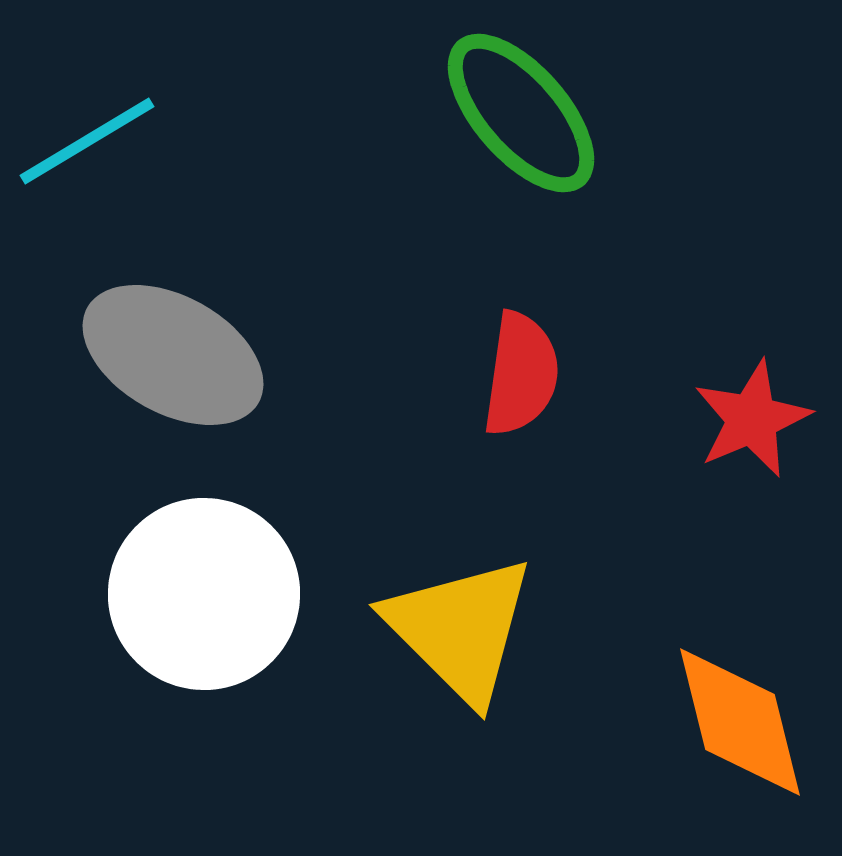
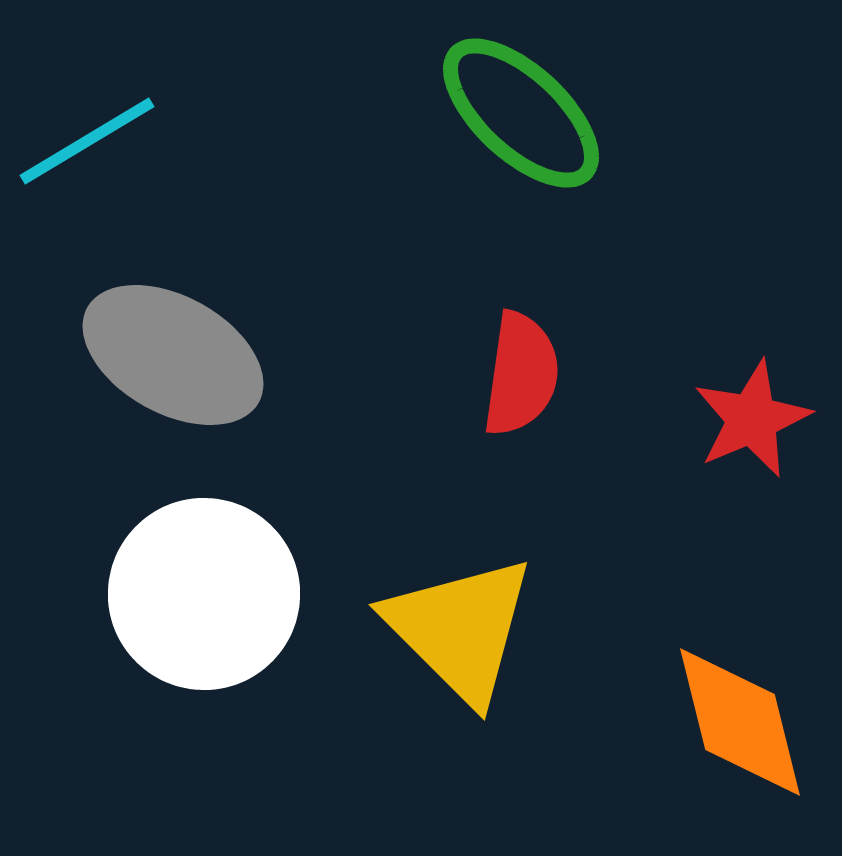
green ellipse: rotated 6 degrees counterclockwise
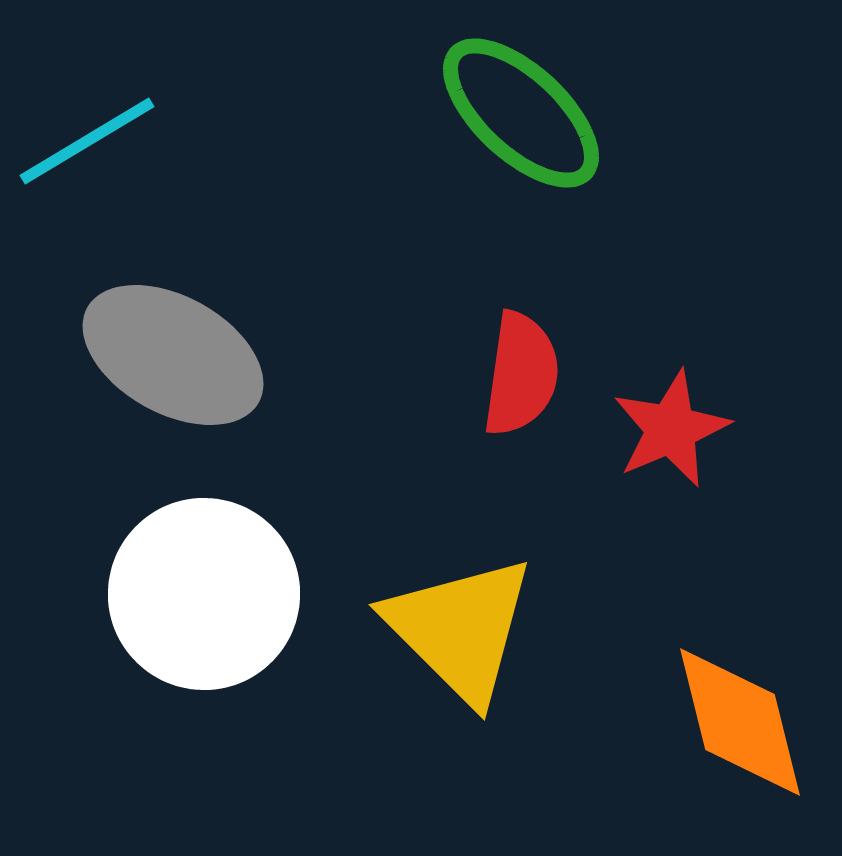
red star: moved 81 px left, 10 px down
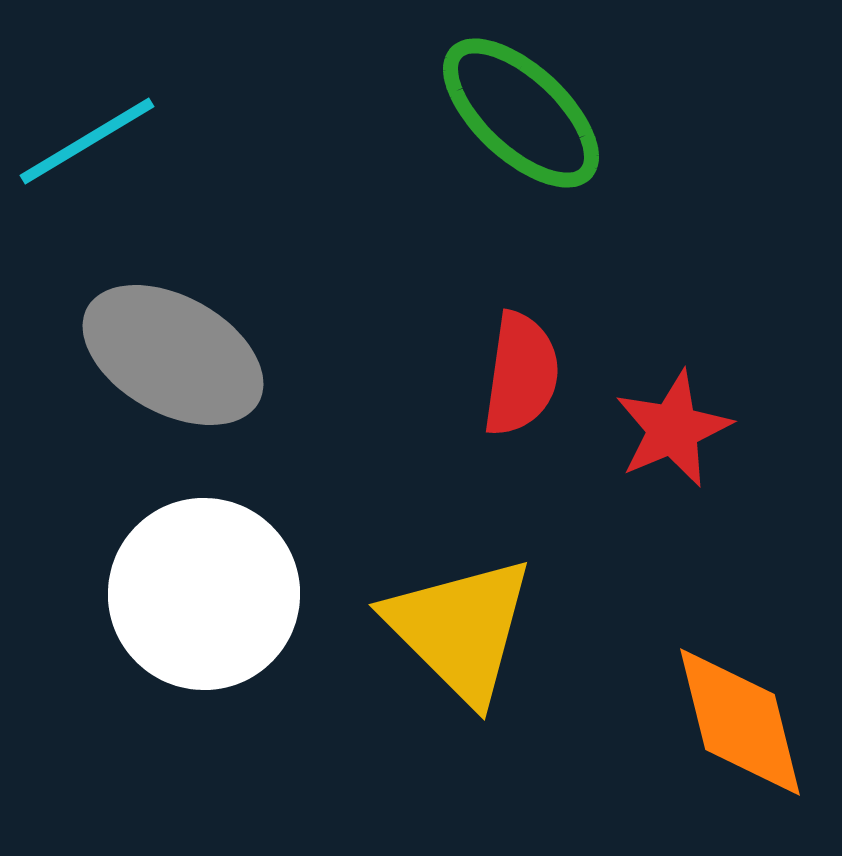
red star: moved 2 px right
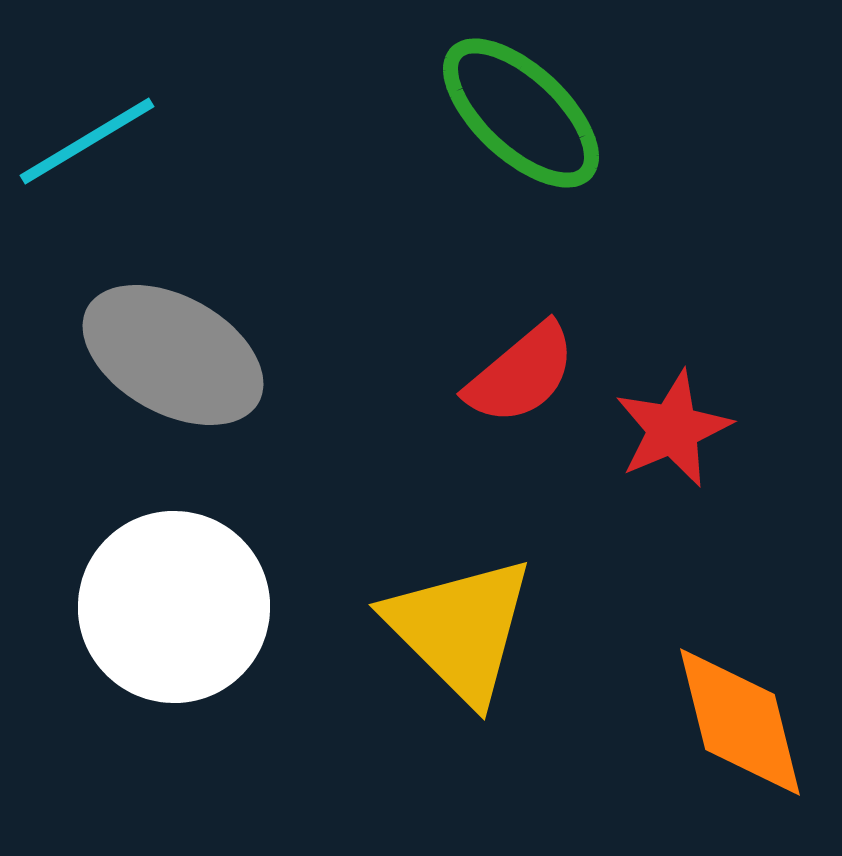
red semicircle: rotated 42 degrees clockwise
white circle: moved 30 px left, 13 px down
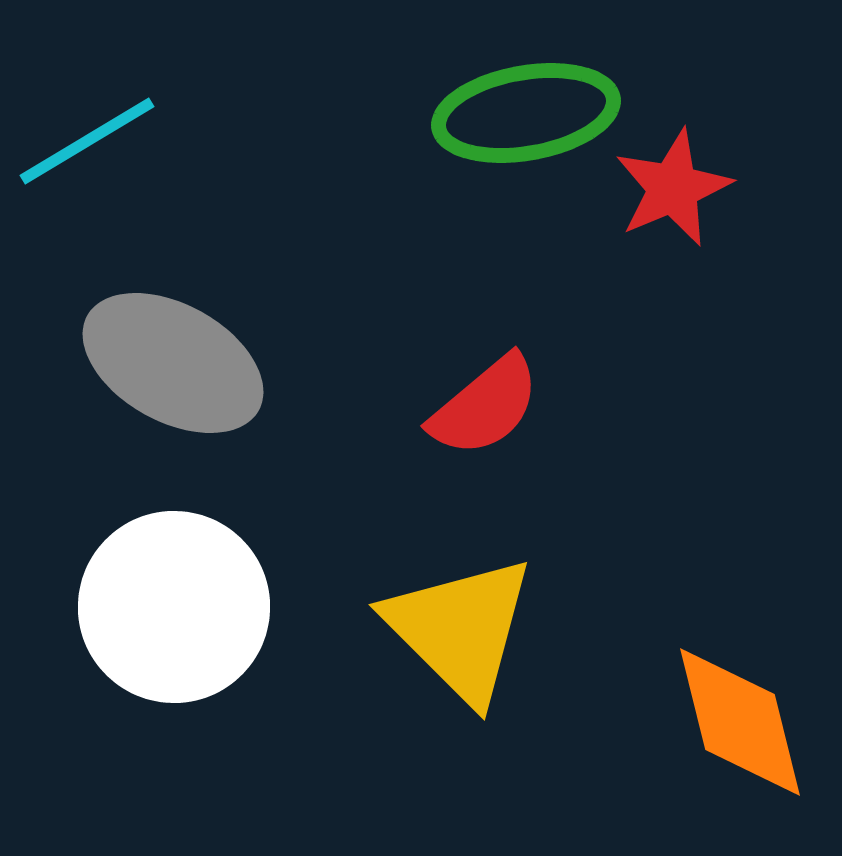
green ellipse: moved 5 px right; rotated 53 degrees counterclockwise
gray ellipse: moved 8 px down
red semicircle: moved 36 px left, 32 px down
red star: moved 241 px up
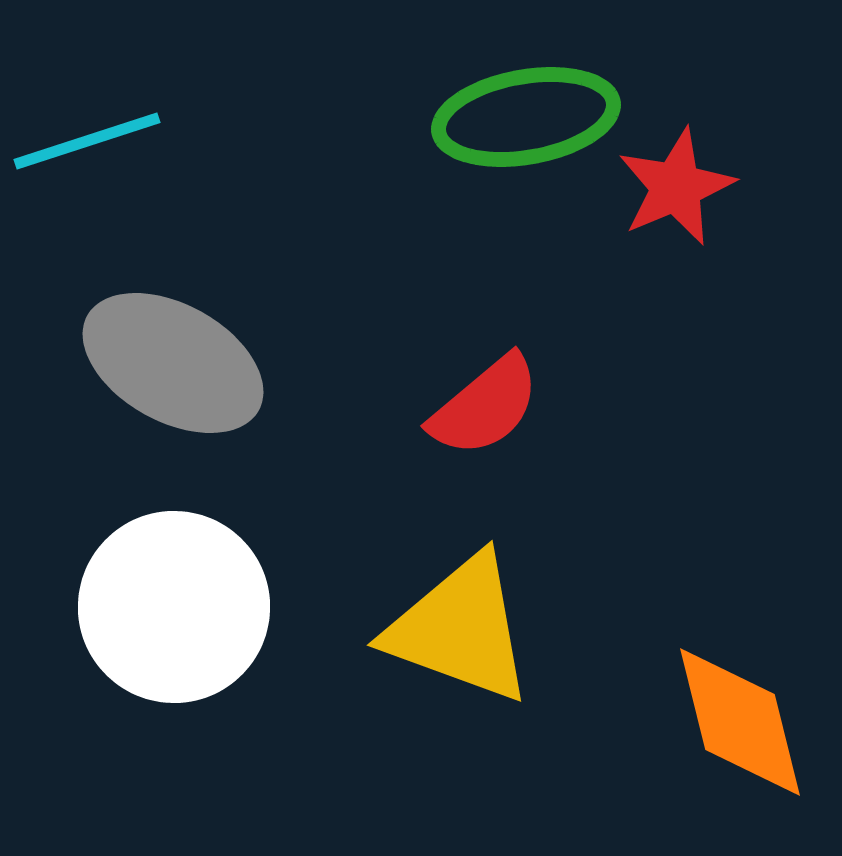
green ellipse: moved 4 px down
cyan line: rotated 13 degrees clockwise
red star: moved 3 px right, 1 px up
yellow triangle: rotated 25 degrees counterclockwise
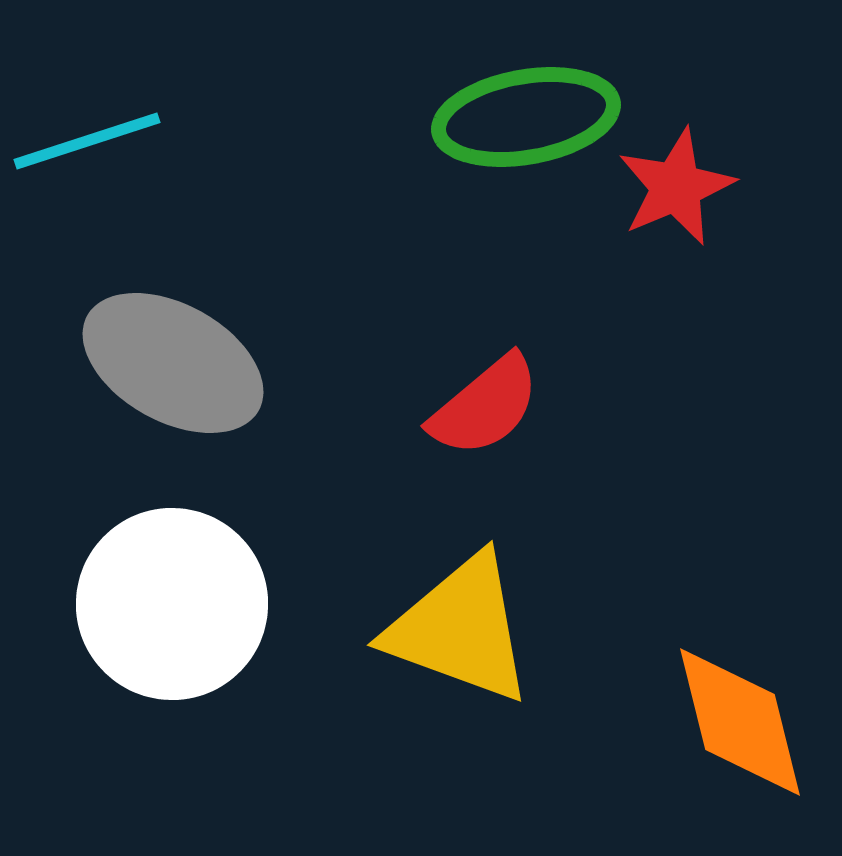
white circle: moved 2 px left, 3 px up
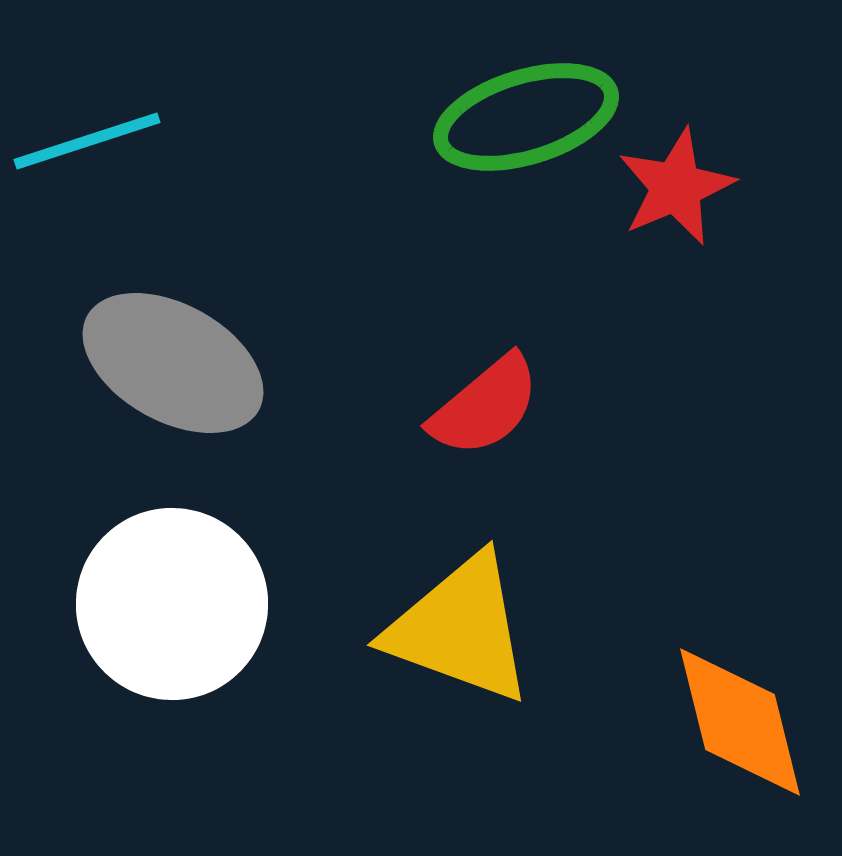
green ellipse: rotated 7 degrees counterclockwise
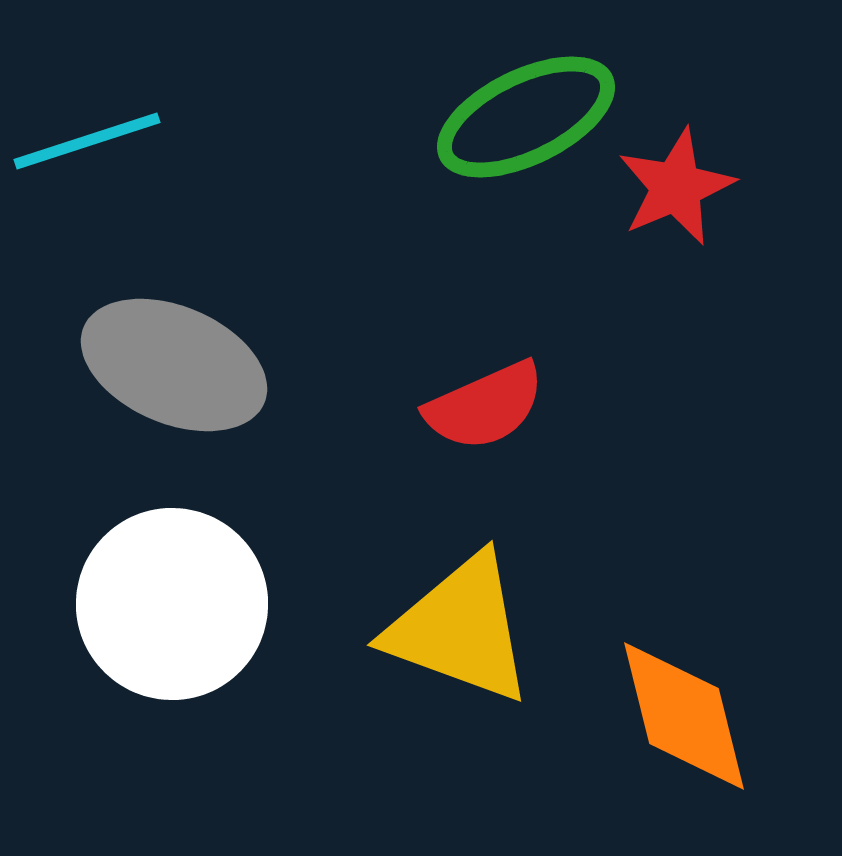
green ellipse: rotated 9 degrees counterclockwise
gray ellipse: moved 1 px right, 2 px down; rotated 6 degrees counterclockwise
red semicircle: rotated 16 degrees clockwise
orange diamond: moved 56 px left, 6 px up
